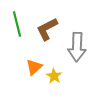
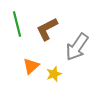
gray arrow: rotated 32 degrees clockwise
orange triangle: moved 3 px left, 1 px up
yellow star: moved 2 px up; rotated 21 degrees clockwise
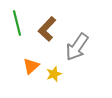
green line: moved 1 px up
brown L-shape: rotated 20 degrees counterclockwise
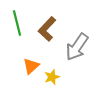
yellow star: moved 2 px left, 3 px down
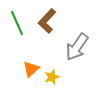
green line: rotated 10 degrees counterclockwise
brown L-shape: moved 8 px up
orange triangle: moved 3 px down
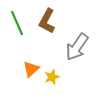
brown L-shape: rotated 15 degrees counterclockwise
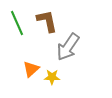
brown L-shape: rotated 140 degrees clockwise
gray arrow: moved 9 px left
yellow star: rotated 21 degrees clockwise
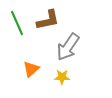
brown L-shape: moved 1 px right, 1 px up; rotated 90 degrees clockwise
yellow star: moved 10 px right
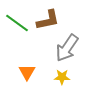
green line: rotated 30 degrees counterclockwise
gray arrow: moved 1 px left, 1 px down
orange triangle: moved 4 px left, 3 px down; rotated 18 degrees counterclockwise
